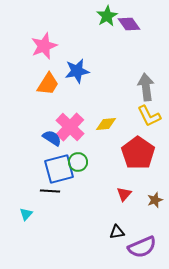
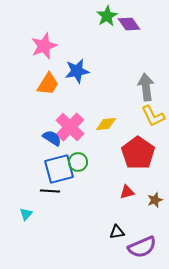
yellow L-shape: moved 4 px right
red triangle: moved 3 px right, 2 px up; rotated 35 degrees clockwise
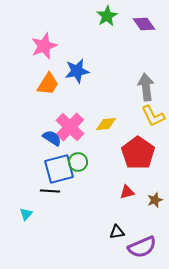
purple diamond: moved 15 px right
